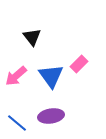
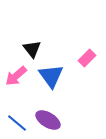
black triangle: moved 12 px down
pink rectangle: moved 8 px right, 6 px up
purple ellipse: moved 3 px left, 4 px down; rotated 40 degrees clockwise
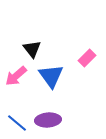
purple ellipse: rotated 35 degrees counterclockwise
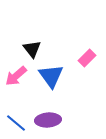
blue line: moved 1 px left
